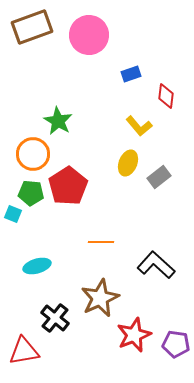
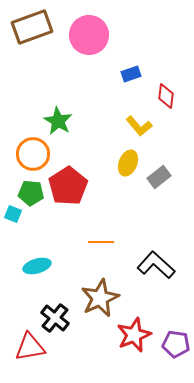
red triangle: moved 6 px right, 4 px up
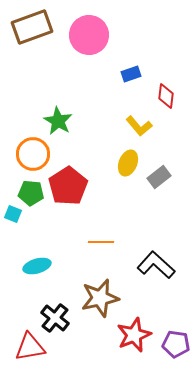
brown star: rotated 12 degrees clockwise
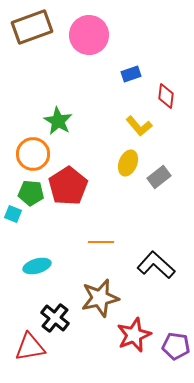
purple pentagon: moved 2 px down
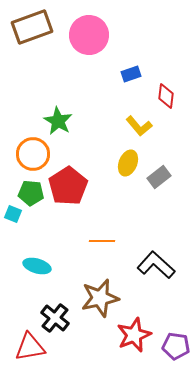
orange line: moved 1 px right, 1 px up
cyan ellipse: rotated 32 degrees clockwise
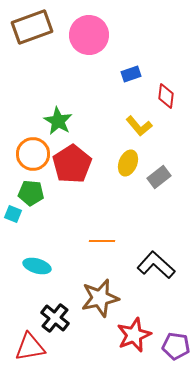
red pentagon: moved 4 px right, 22 px up
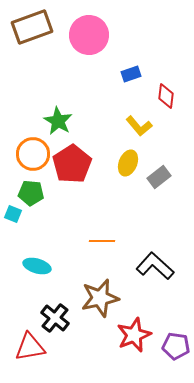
black L-shape: moved 1 px left, 1 px down
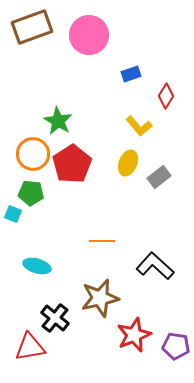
red diamond: rotated 25 degrees clockwise
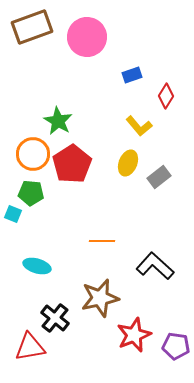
pink circle: moved 2 px left, 2 px down
blue rectangle: moved 1 px right, 1 px down
